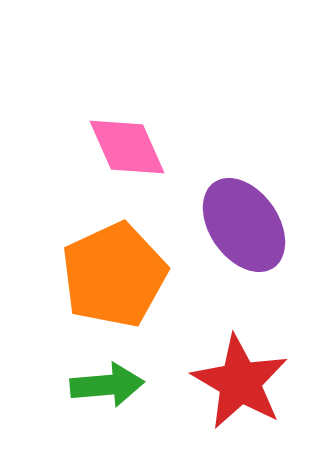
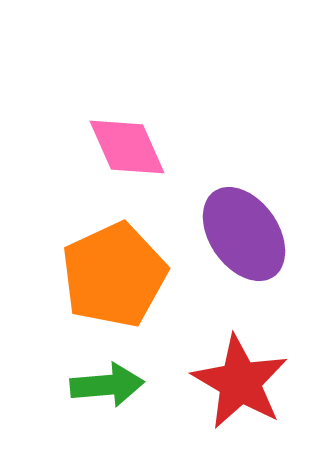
purple ellipse: moved 9 px down
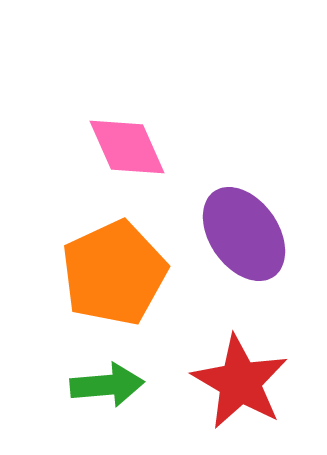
orange pentagon: moved 2 px up
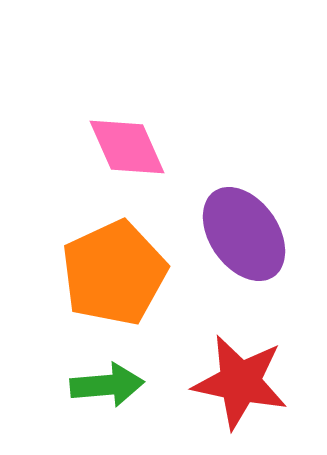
red star: rotated 18 degrees counterclockwise
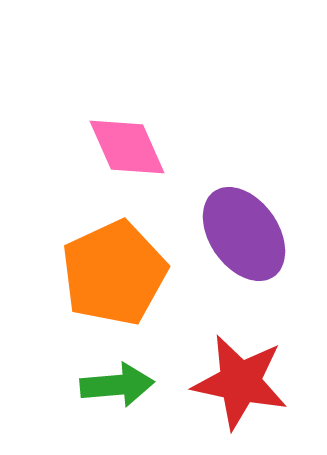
green arrow: moved 10 px right
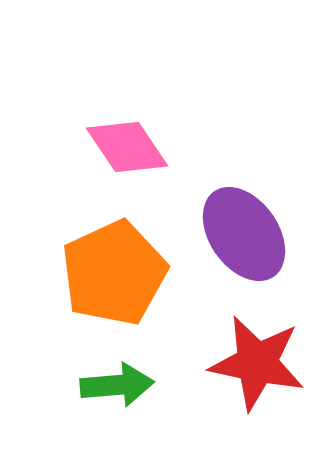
pink diamond: rotated 10 degrees counterclockwise
red star: moved 17 px right, 19 px up
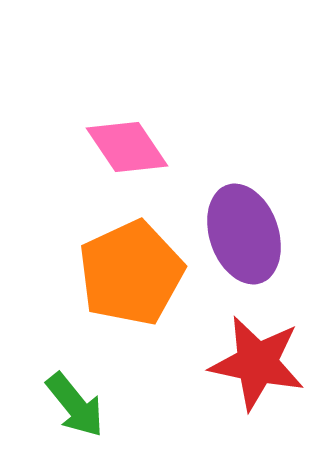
purple ellipse: rotated 16 degrees clockwise
orange pentagon: moved 17 px right
green arrow: moved 42 px left, 20 px down; rotated 56 degrees clockwise
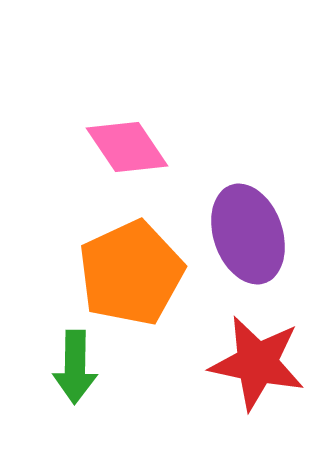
purple ellipse: moved 4 px right
green arrow: moved 38 px up; rotated 40 degrees clockwise
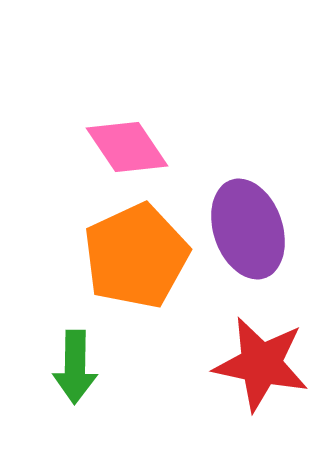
purple ellipse: moved 5 px up
orange pentagon: moved 5 px right, 17 px up
red star: moved 4 px right, 1 px down
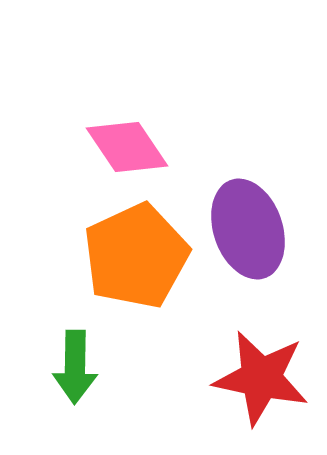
red star: moved 14 px down
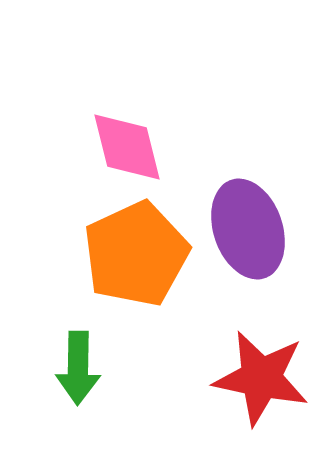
pink diamond: rotated 20 degrees clockwise
orange pentagon: moved 2 px up
green arrow: moved 3 px right, 1 px down
